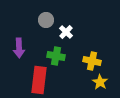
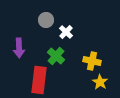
green cross: rotated 30 degrees clockwise
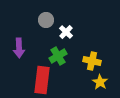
green cross: moved 2 px right; rotated 18 degrees clockwise
red rectangle: moved 3 px right
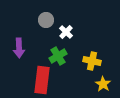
yellow star: moved 3 px right, 2 px down
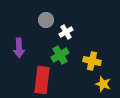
white cross: rotated 16 degrees clockwise
green cross: moved 2 px right, 1 px up
yellow star: rotated 14 degrees counterclockwise
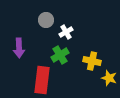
yellow star: moved 6 px right, 6 px up
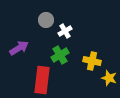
white cross: moved 1 px left, 1 px up
purple arrow: rotated 120 degrees counterclockwise
